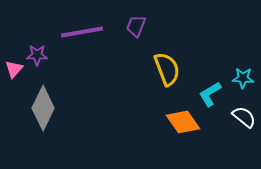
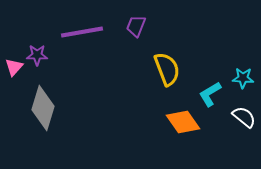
pink triangle: moved 2 px up
gray diamond: rotated 9 degrees counterclockwise
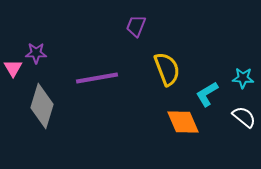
purple line: moved 15 px right, 46 px down
purple star: moved 1 px left, 2 px up
pink triangle: moved 1 px left, 1 px down; rotated 12 degrees counterclockwise
cyan L-shape: moved 3 px left
gray diamond: moved 1 px left, 2 px up
orange diamond: rotated 12 degrees clockwise
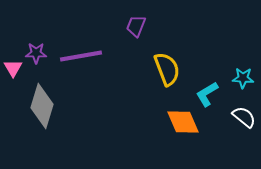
purple line: moved 16 px left, 22 px up
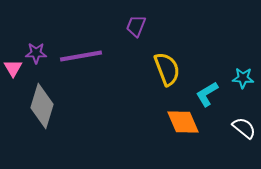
white semicircle: moved 11 px down
